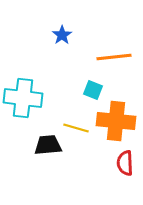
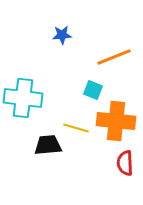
blue star: rotated 30 degrees clockwise
orange line: rotated 16 degrees counterclockwise
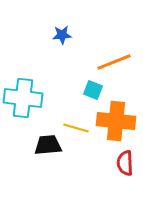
orange line: moved 5 px down
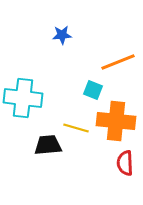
orange line: moved 4 px right
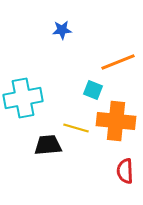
blue star: moved 5 px up
cyan cross: rotated 18 degrees counterclockwise
red semicircle: moved 8 px down
